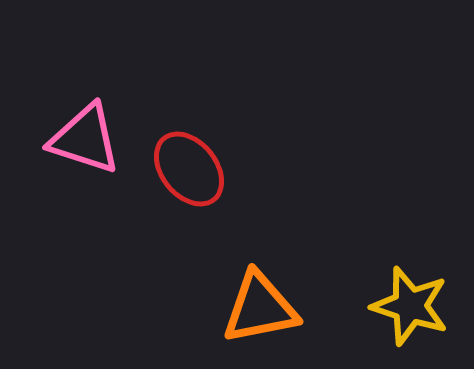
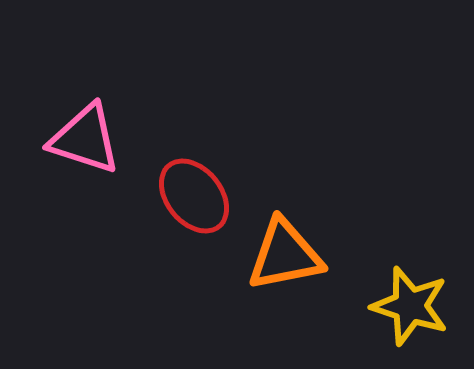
red ellipse: moved 5 px right, 27 px down
orange triangle: moved 25 px right, 53 px up
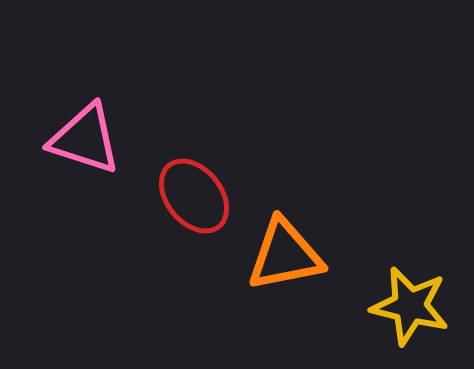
yellow star: rotated 4 degrees counterclockwise
